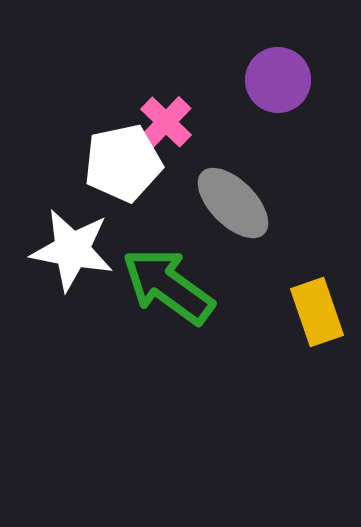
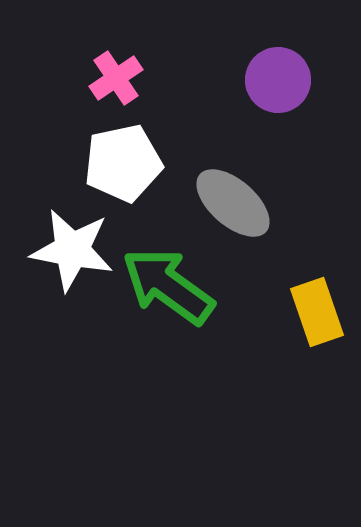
pink cross: moved 50 px left, 44 px up; rotated 12 degrees clockwise
gray ellipse: rotated 4 degrees counterclockwise
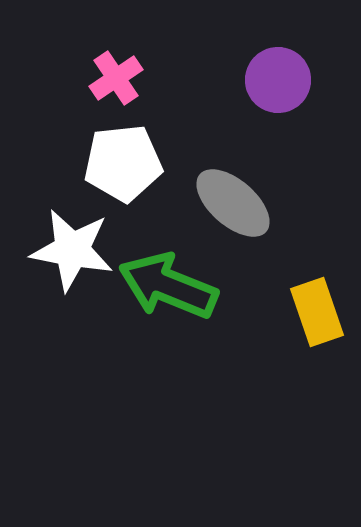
white pentagon: rotated 6 degrees clockwise
green arrow: rotated 14 degrees counterclockwise
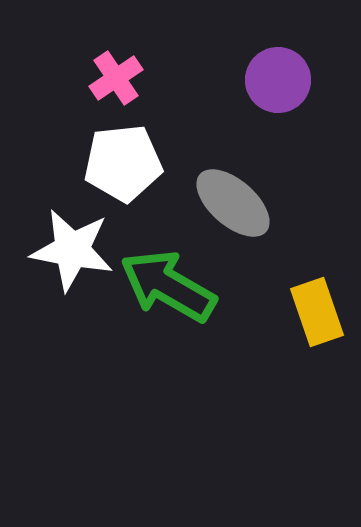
green arrow: rotated 8 degrees clockwise
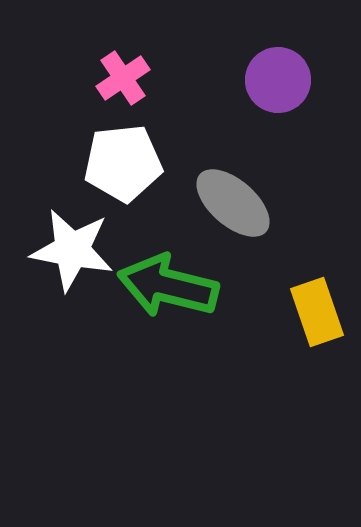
pink cross: moved 7 px right
green arrow: rotated 16 degrees counterclockwise
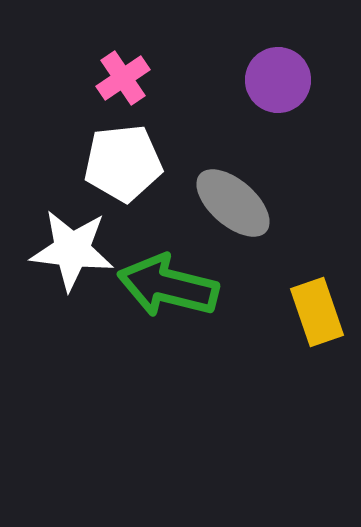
white star: rotated 4 degrees counterclockwise
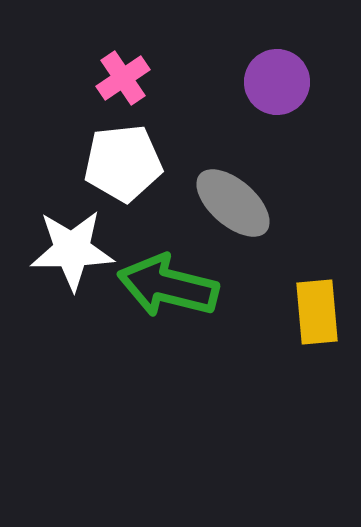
purple circle: moved 1 px left, 2 px down
white star: rotated 8 degrees counterclockwise
yellow rectangle: rotated 14 degrees clockwise
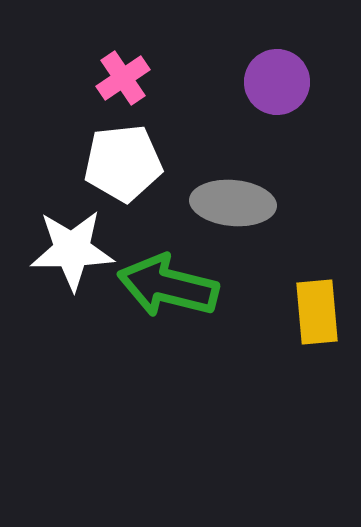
gray ellipse: rotated 36 degrees counterclockwise
